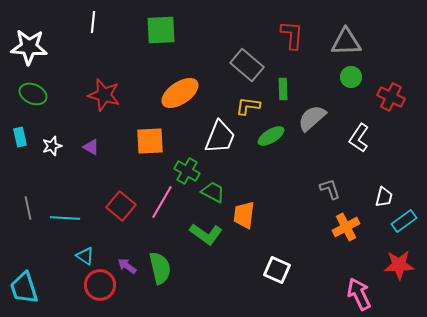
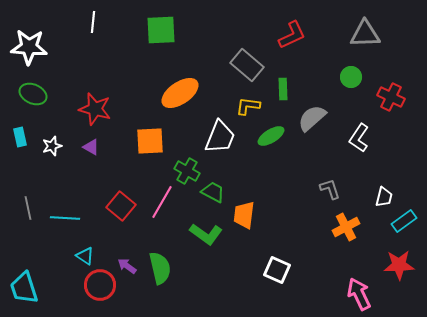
red L-shape at (292, 35): rotated 60 degrees clockwise
gray triangle at (346, 42): moved 19 px right, 8 px up
red star at (104, 95): moved 9 px left, 14 px down
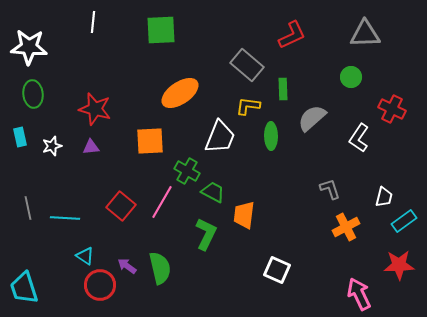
green ellipse at (33, 94): rotated 60 degrees clockwise
red cross at (391, 97): moved 1 px right, 12 px down
green ellipse at (271, 136): rotated 60 degrees counterclockwise
purple triangle at (91, 147): rotated 36 degrees counterclockwise
green L-shape at (206, 234): rotated 100 degrees counterclockwise
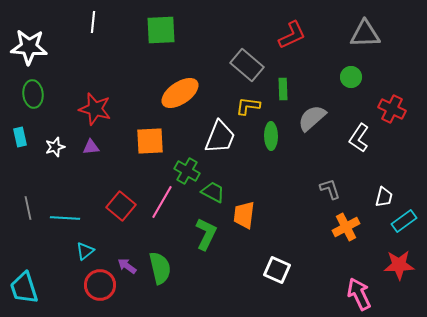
white star at (52, 146): moved 3 px right, 1 px down
cyan triangle at (85, 256): moved 5 px up; rotated 48 degrees clockwise
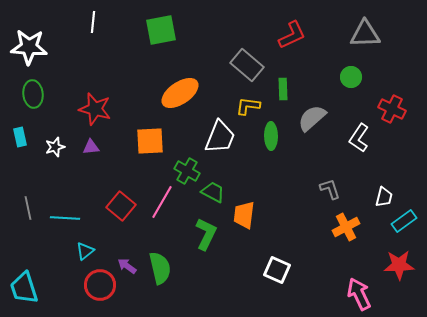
green square at (161, 30): rotated 8 degrees counterclockwise
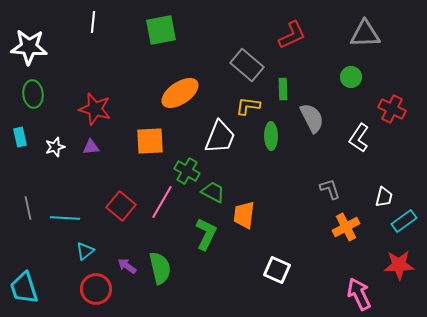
gray semicircle at (312, 118): rotated 104 degrees clockwise
red circle at (100, 285): moved 4 px left, 4 px down
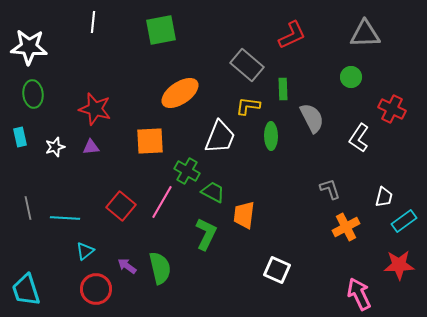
cyan trapezoid at (24, 288): moved 2 px right, 2 px down
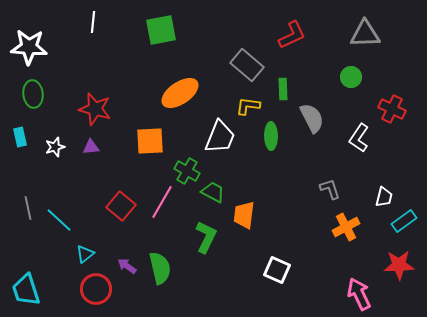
cyan line at (65, 218): moved 6 px left, 2 px down; rotated 40 degrees clockwise
green L-shape at (206, 234): moved 3 px down
cyan triangle at (85, 251): moved 3 px down
